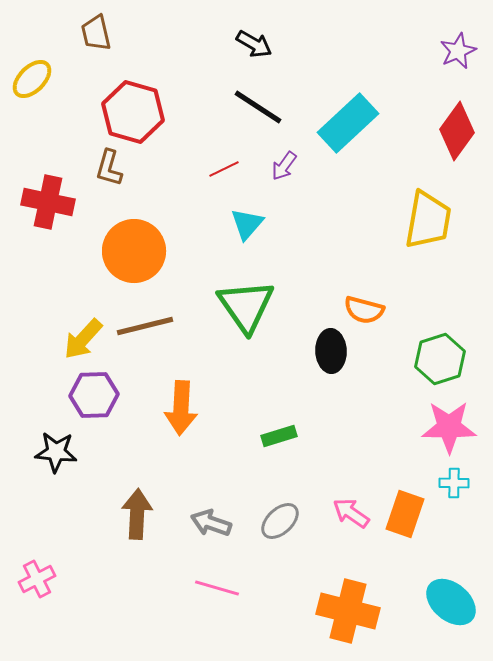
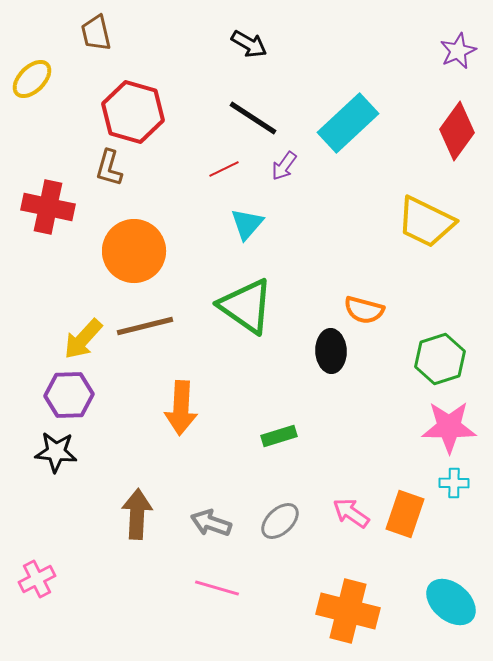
black arrow: moved 5 px left
black line: moved 5 px left, 11 px down
red cross: moved 5 px down
yellow trapezoid: moved 2 px left, 2 px down; rotated 106 degrees clockwise
green triangle: rotated 20 degrees counterclockwise
purple hexagon: moved 25 px left
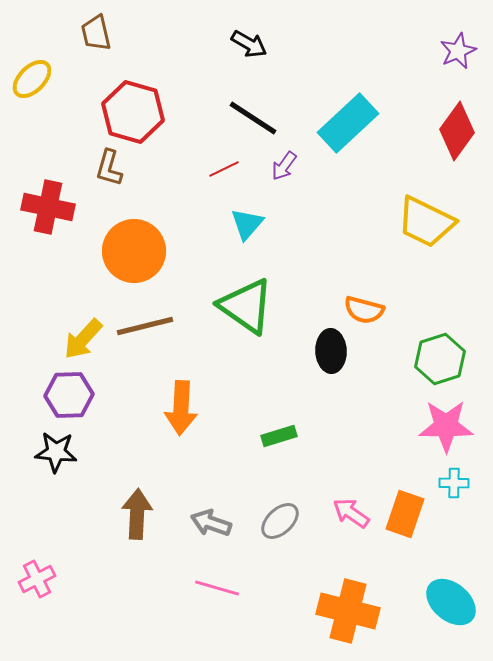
pink star: moved 3 px left, 1 px up
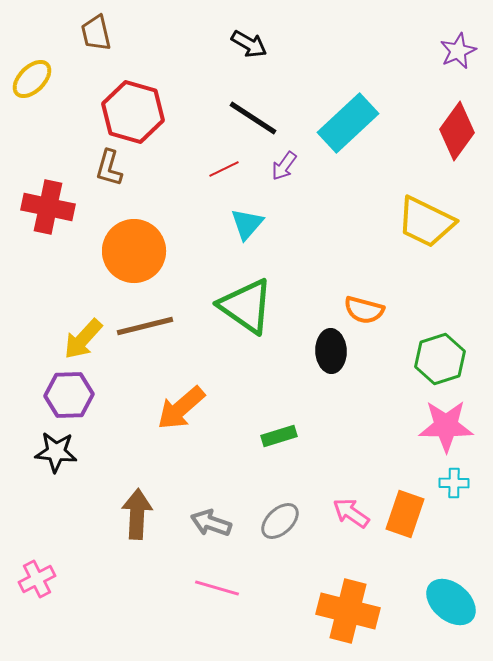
orange arrow: rotated 46 degrees clockwise
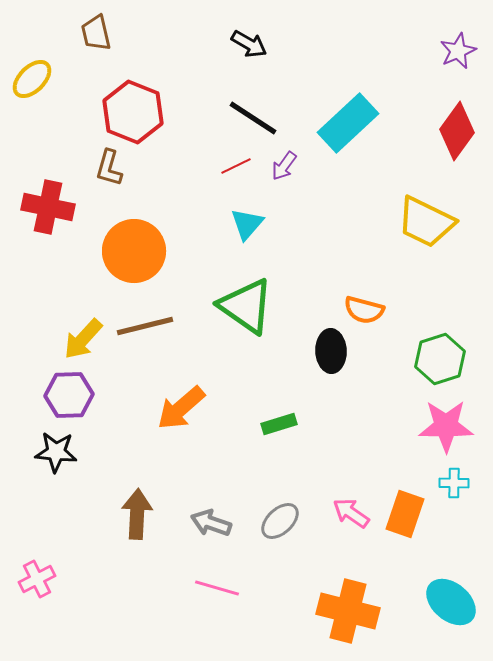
red hexagon: rotated 6 degrees clockwise
red line: moved 12 px right, 3 px up
green rectangle: moved 12 px up
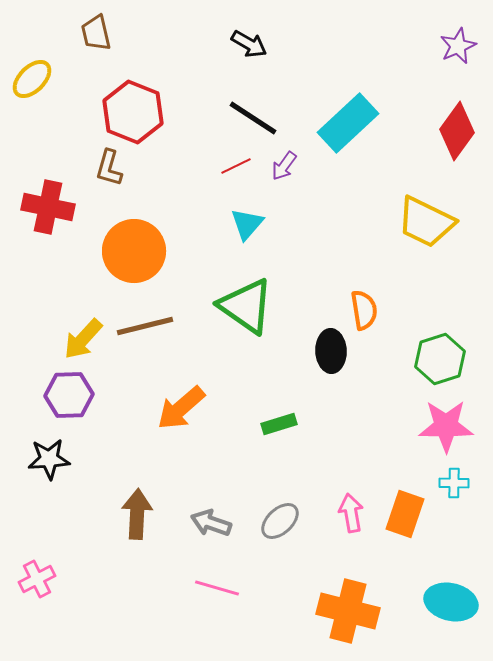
purple star: moved 5 px up
orange semicircle: rotated 114 degrees counterclockwise
black star: moved 7 px left, 7 px down; rotated 9 degrees counterclockwise
pink arrow: rotated 45 degrees clockwise
cyan ellipse: rotated 27 degrees counterclockwise
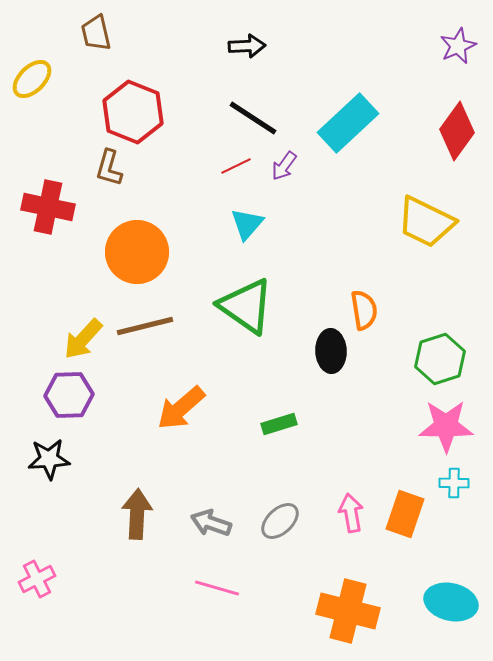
black arrow: moved 2 px left, 2 px down; rotated 33 degrees counterclockwise
orange circle: moved 3 px right, 1 px down
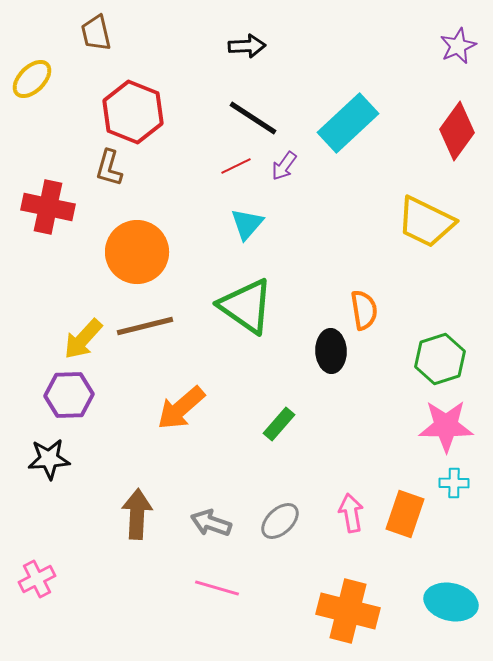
green rectangle: rotated 32 degrees counterclockwise
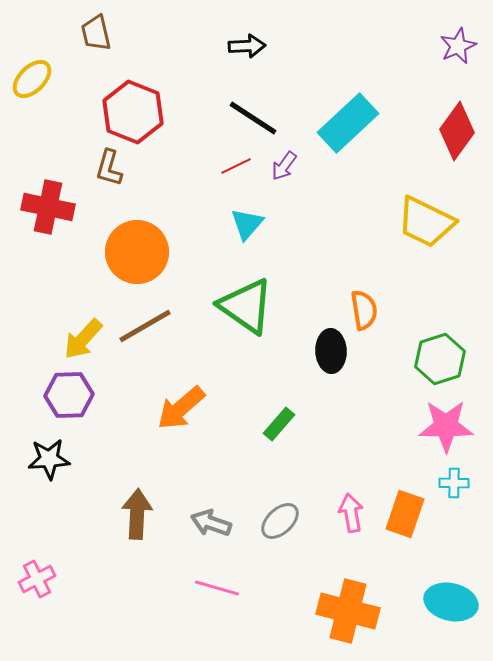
brown line: rotated 16 degrees counterclockwise
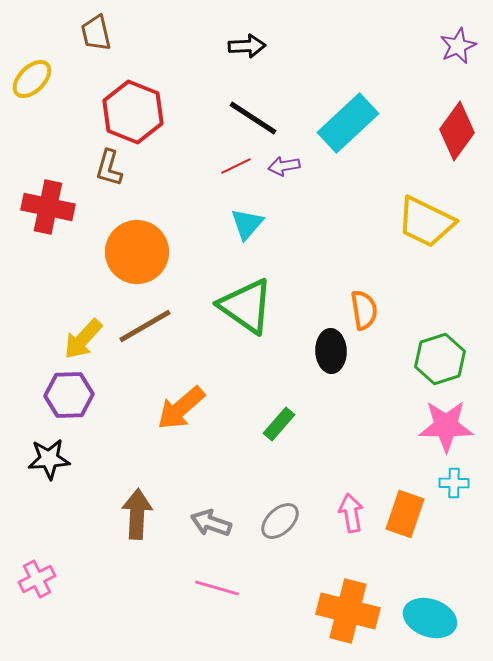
purple arrow: rotated 44 degrees clockwise
cyan ellipse: moved 21 px left, 16 px down; rotated 6 degrees clockwise
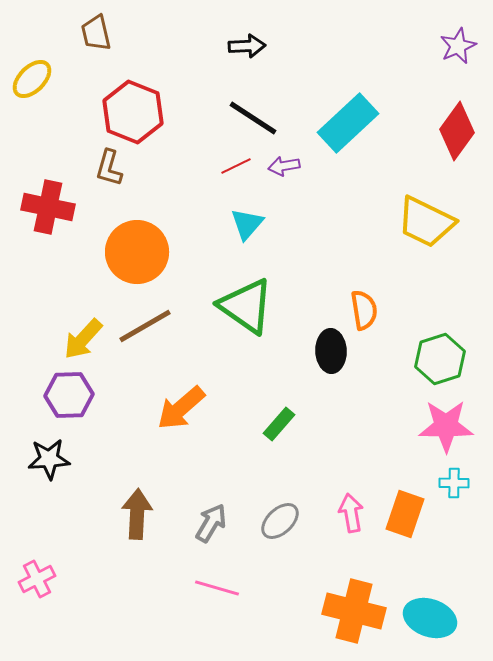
gray arrow: rotated 102 degrees clockwise
orange cross: moved 6 px right
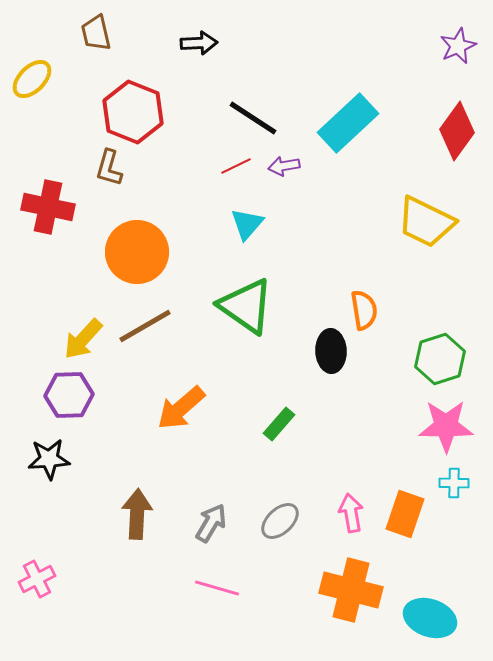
black arrow: moved 48 px left, 3 px up
orange cross: moved 3 px left, 21 px up
